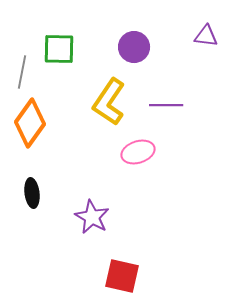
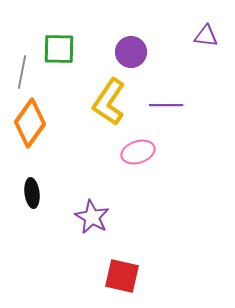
purple circle: moved 3 px left, 5 px down
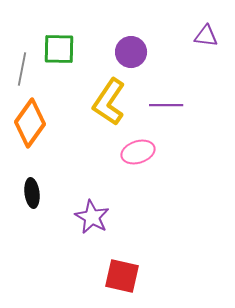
gray line: moved 3 px up
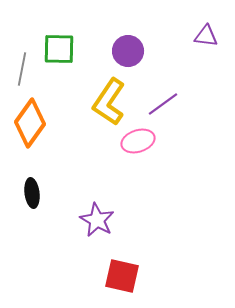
purple circle: moved 3 px left, 1 px up
purple line: moved 3 px left, 1 px up; rotated 36 degrees counterclockwise
pink ellipse: moved 11 px up
purple star: moved 5 px right, 3 px down
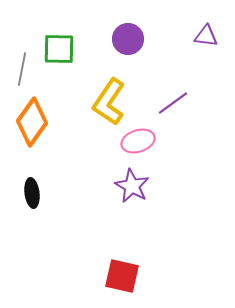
purple circle: moved 12 px up
purple line: moved 10 px right, 1 px up
orange diamond: moved 2 px right, 1 px up
purple star: moved 35 px right, 34 px up
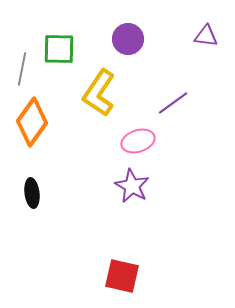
yellow L-shape: moved 10 px left, 9 px up
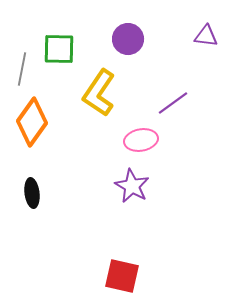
pink ellipse: moved 3 px right, 1 px up; rotated 8 degrees clockwise
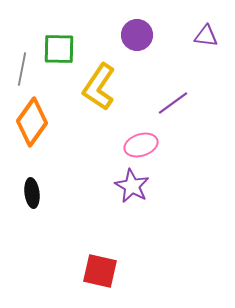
purple circle: moved 9 px right, 4 px up
yellow L-shape: moved 6 px up
pink ellipse: moved 5 px down; rotated 8 degrees counterclockwise
red square: moved 22 px left, 5 px up
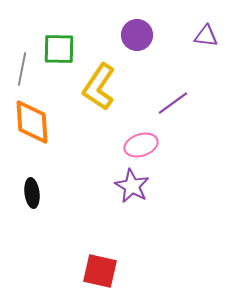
orange diamond: rotated 39 degrees counterclockwise
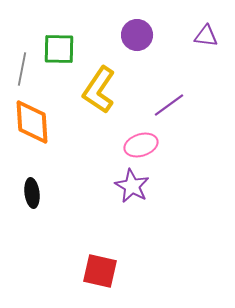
yellow L-shape: moved 3 px down
purple line: moved 4 px left, 2 px down
